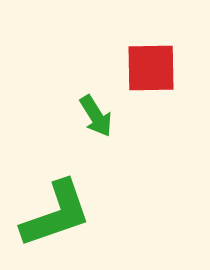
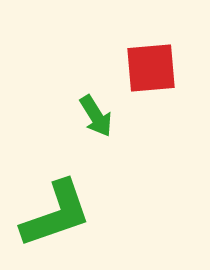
red square: rotated 4 degrees counterclockwise
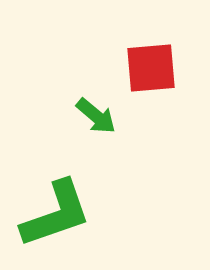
green arrow: rotated 18 degrees counterclockwise
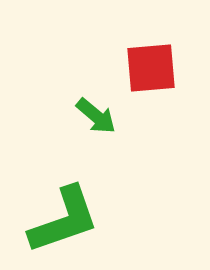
green L-shape: moved 8 px right, 6 px down
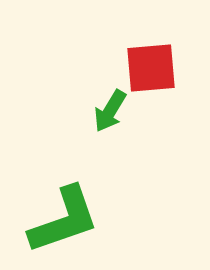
green arrow: moved 14 px right, 5 px up; rotated 81 degrees clockwise
